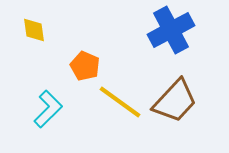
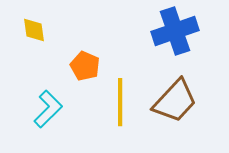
blue cross: moved 4 px right, 1 px down; rotated 9 degrees clockwise
yellow line: rotated 54 degrees clockwise
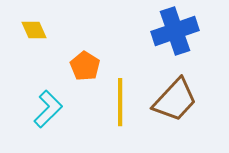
yellow diamond: rotated 16 degrees counterclockwise
orange pentagon: rotated 8 degrees clockwise
brown trapezoid: moved 1 px up
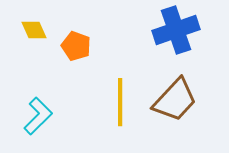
blue cross: moved 1 px right, 1 px up
orange pentagon: moved 9 px left, 20 px up; rotated 12 degrees counterclockwise
cyan L-shape: moved 10 px left, 7 px down
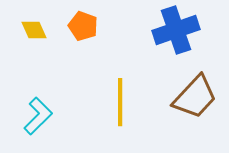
orange pentagon: moved 7 px right, 20 px up
brown trapezoid: moved 20 px right, 3 px up
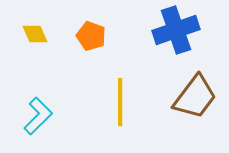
orange pentagon: moved 8 px right, 10 px down
yellow diamond: moved 1 px right, 4 px down
brown trapezoid: rotated 6 degrees counterclockwise
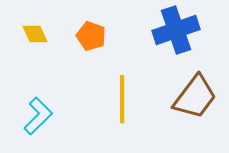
yellow line: moved 2 px right, 3 px up
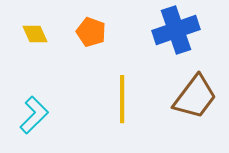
orange pentagon: moved 4 px up
cyan L-shape: moved 4 px left, 1 px up
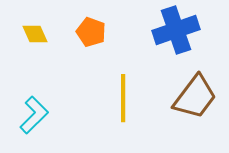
yellow line: moved 1 px right, 1 px up
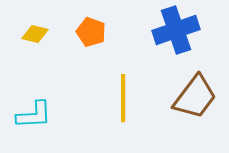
yellow diamond: rotated 52 degrees counterclockwise
cyan L-shape: rotated 42 degrees clockwise
